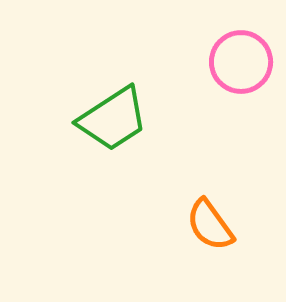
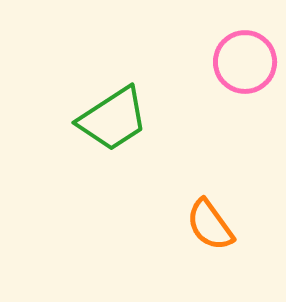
pink circle: moved 4 px right
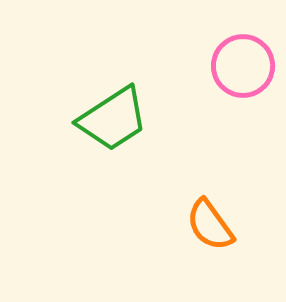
pink circle: moved 2 px left, 4 px down
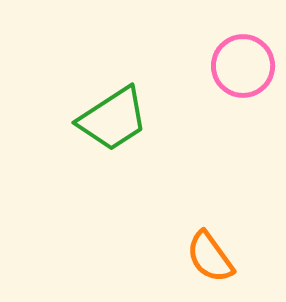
orange semicircle: moved 32 px down
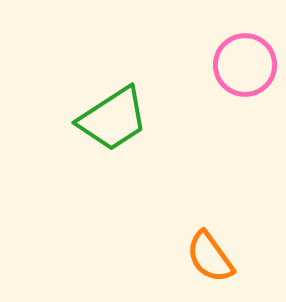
pink circle: moved 2 px right, 1 px up
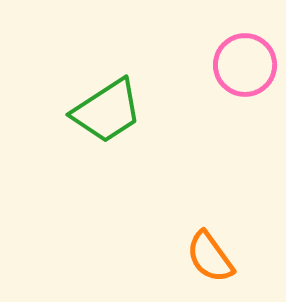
green trapezoid: moved 6 px left, 8 px up
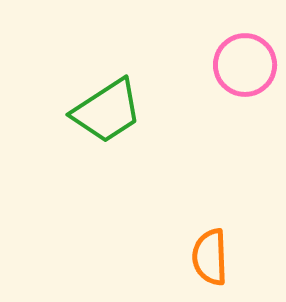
orange semicircle: rotated 34 degrees clockwise
